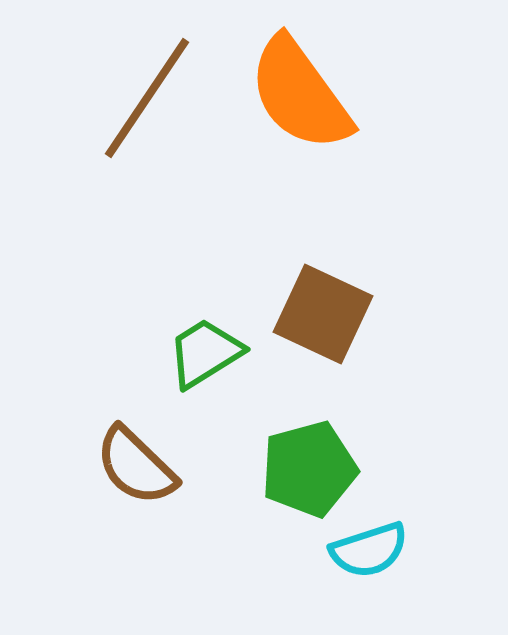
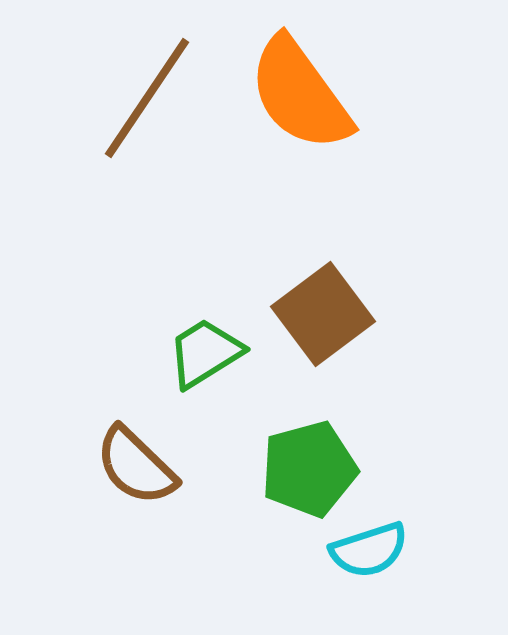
brown square: rotated 28 degrees clockwise
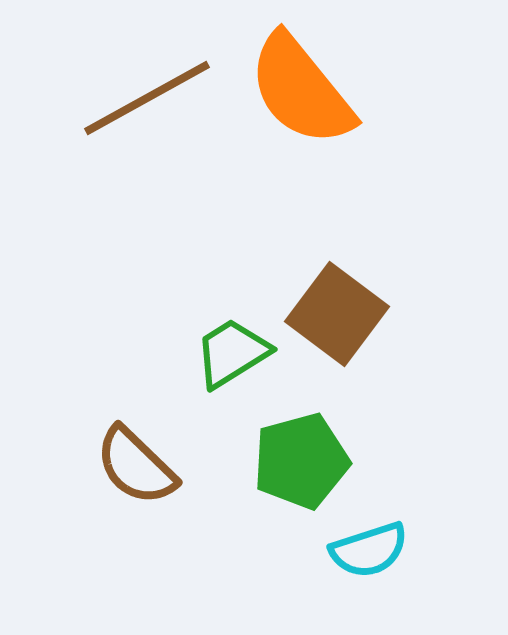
orange semicircle: moved 1 px right, 4 px up; rotated 3 degrees counterclockwise
brown line: rotated 27 degrees clockwise
brown square: moved 14 px right; rotated 16 degrees counterclockwise
green trapezoid: moved 27 px right
green pentagon: moved 8 px left, 8 px up
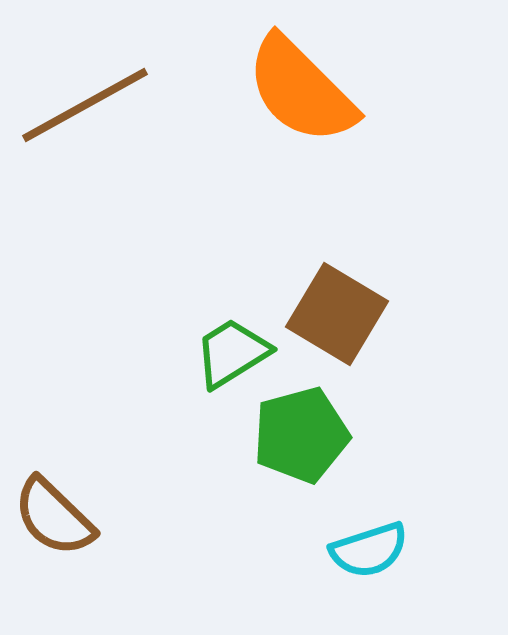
orange semicircle: rotated 6 degrees counterclockwise
brown line: moved 62 px left, 7 px down
brown square: rotated 6 degrees counterclockwise
green pentagon: moved 26 px up
brown semicircle: moved 82 px left, 51 px down
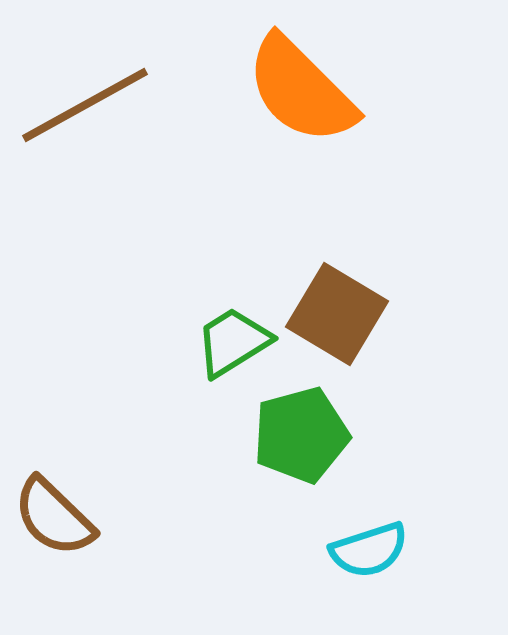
green trapezoid: moved 1 px right, 11 px up
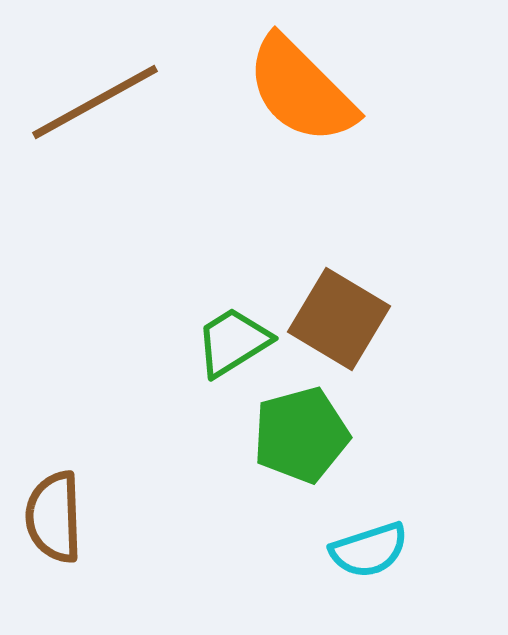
brown line: moved 10 px right, 3 px up
brown square: moved 2 px right, 5 px down
brown semicircle: rotated 44 degrees clockwise
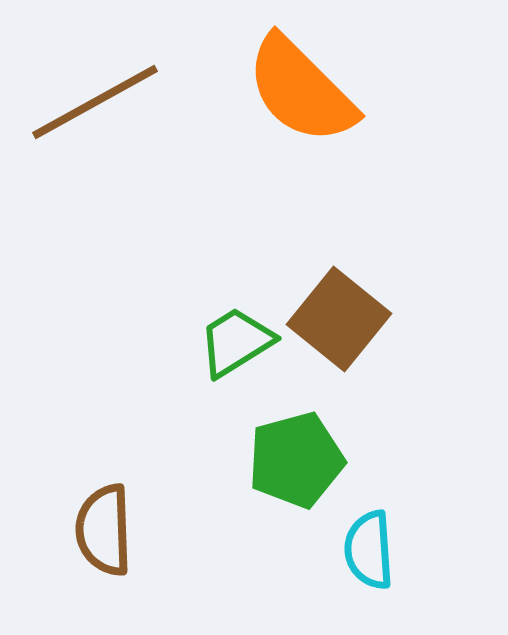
brown square: rotated 8 degrees clockwise
green trapezoid: moved 3 px right
green pentagon: moved 5 px left, 25 px down
brown semicircle: moved 50 px right, 13 px down
cyan semicircle: rotated 104 degrees clockwise
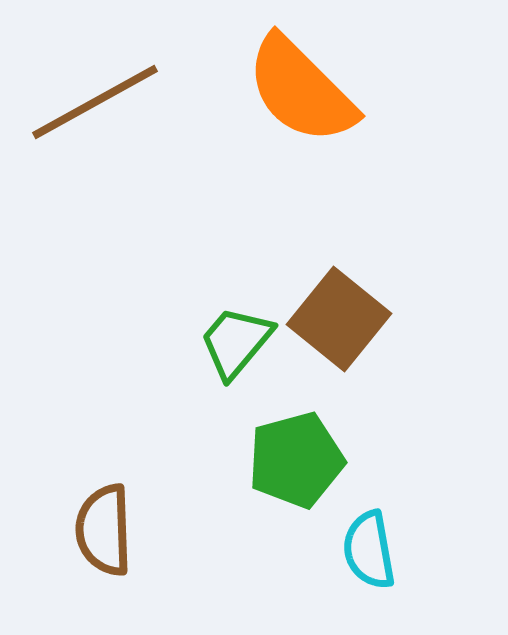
green trapezoid: rotated 18 degrees counterclockwise
cyan semicircle: rotated 6 degrees counterclockwise
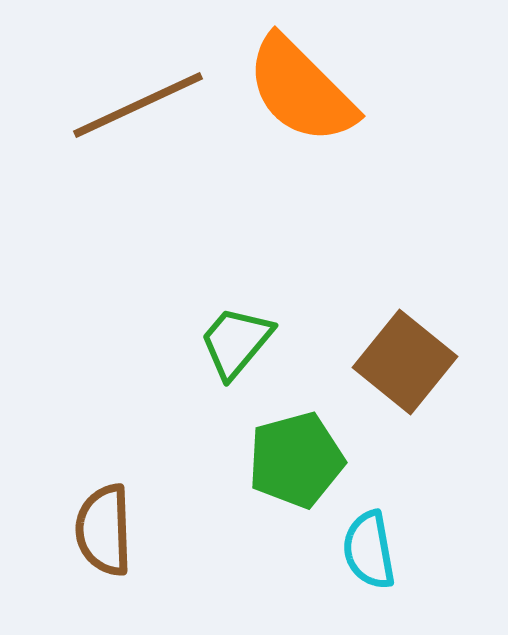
brown line: moved 43 px right, 3 px down; rotated 4 degrees clockwise
brown square: moved 66 px right, 43 px down
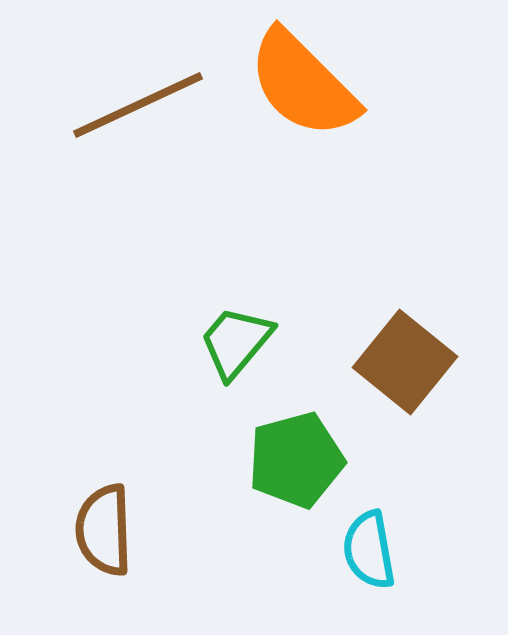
orange semicircle: moved 2 px right, 6 px up
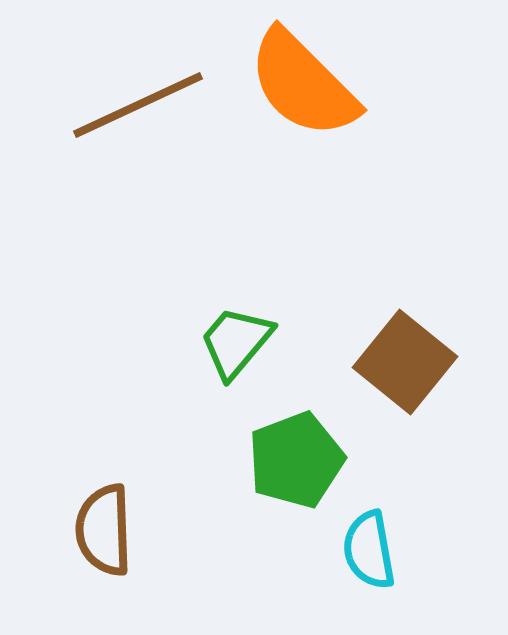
green pentagon: rotated 6 degrees counterclockwise
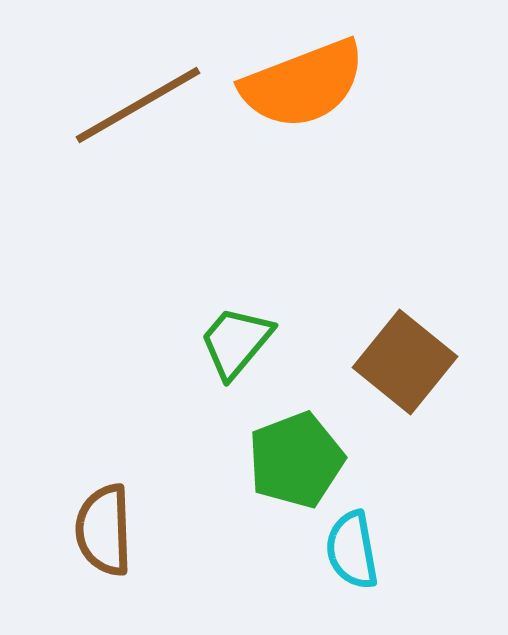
orange semicircle: rotated 66 degrees counterclockwise
brown line: rotated 5 degrees counterclockwise
cyan semicircle: moved 17 px left
